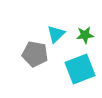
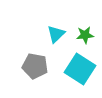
gray pentagon: moved 12 px down
cyan square: rotated 36 degrees counterclockwise
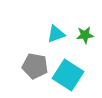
cyan triangle: rotated 24 degrees clockwise
cyan square: moved 12 px left, 6 px down
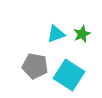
green star: moved 3 px left, 1 px up; rotated 18 degrees counterclockwise
cyan square: moved 1 px right
